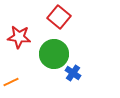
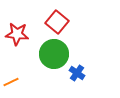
red square: moved 2 px left, 5 px down
red star: moved 2 px left, 3 px up
blue cross: moved 4 px right
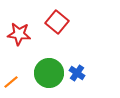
red star: moved 2 px right
green circle: moved 5 px left, 19 px down
orange line: rotated 14 degrees counterclockwise
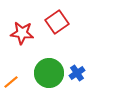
red square: rotated 15 degrees clockwise
red star: moved 3 px right, 1 px up
blue cross: rotated 21 degrees clockwise
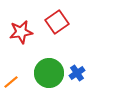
red star: moved 1 px left, 1 px up; rotated 15 degrees counterclockwise
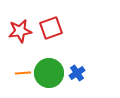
red square: moved 6 px left, 6 px down; rotated 15 degrees clockwise
red star: moved 1 px left, 1 px up
orange line: moved 12 px right, 9 px up; rotated 35 degrees clockwise
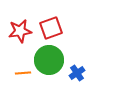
green circle: moved 13 px up
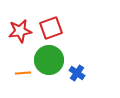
blue cross: rotated 21 degrees counterclockwise
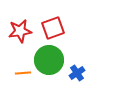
red square: moved 2 px right
blue cross: rotated 21 degrees clockwise
